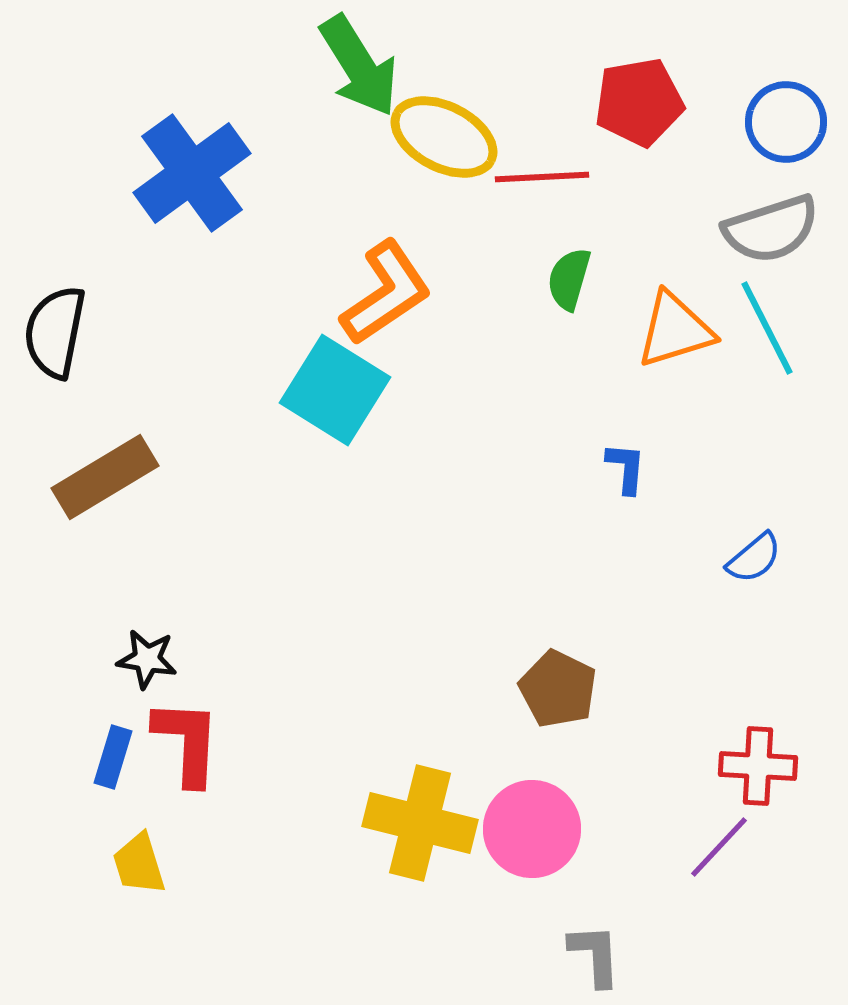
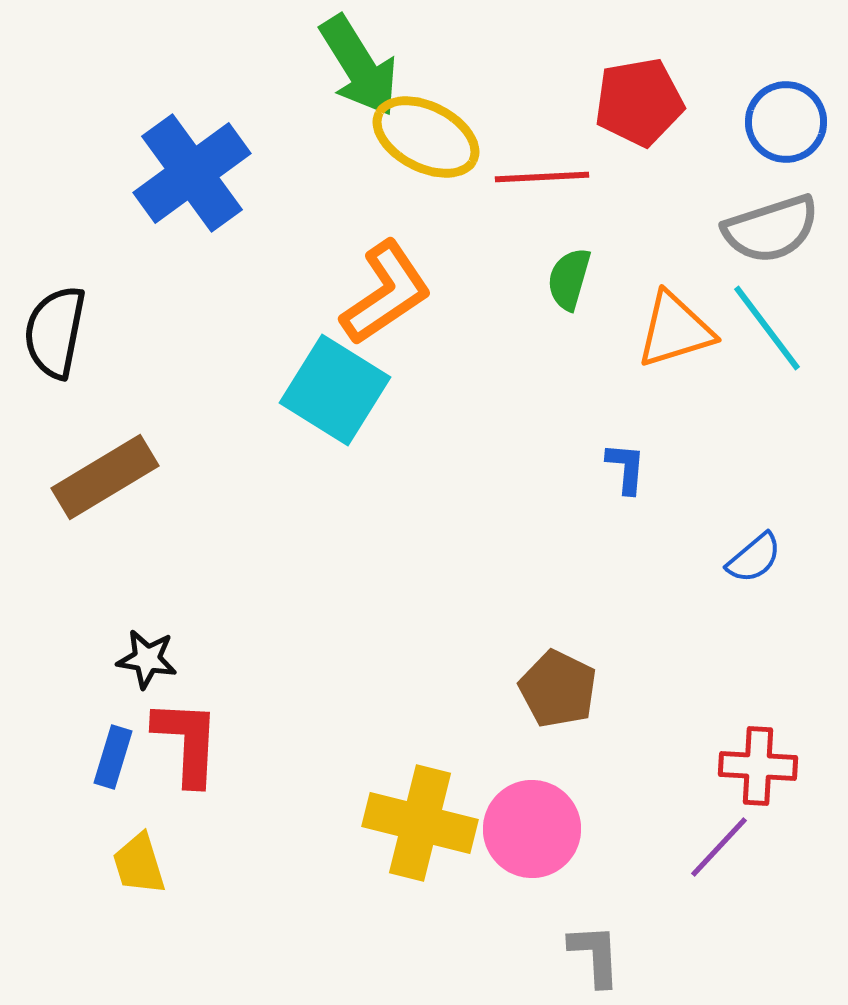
yellow ellipse: moved 18 px left
cyan line: rotated 10 degrees counterclockwise
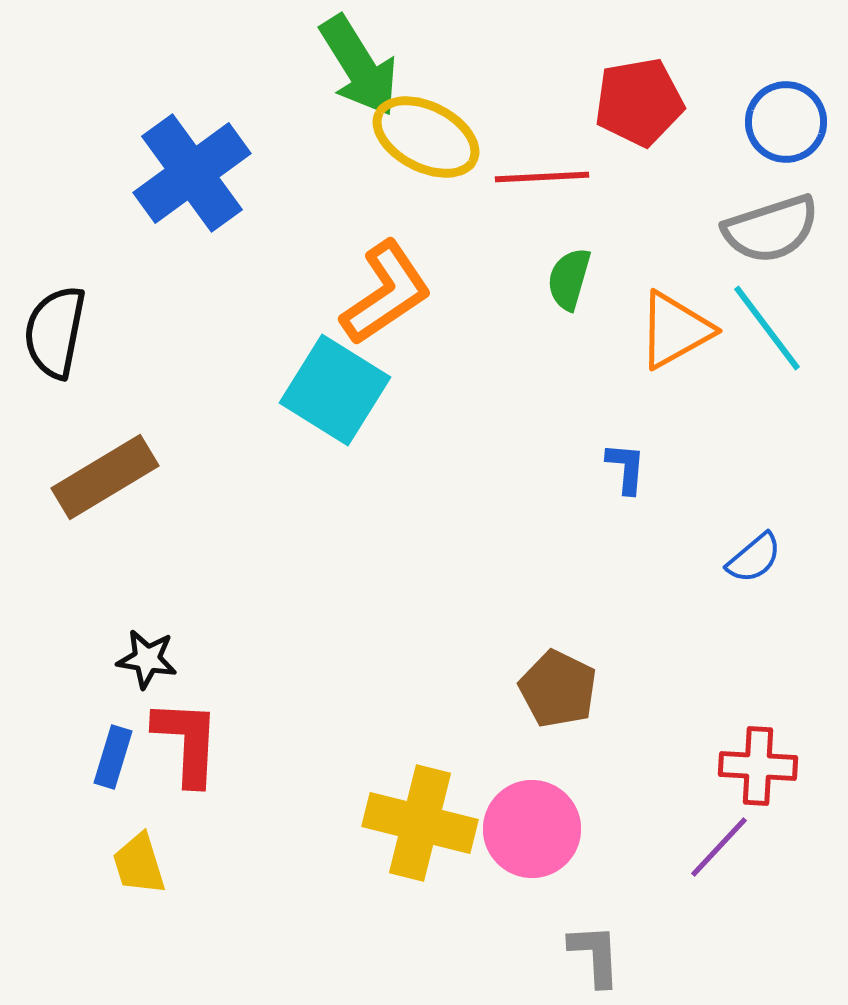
orange triangle: rotated 12 degrees counterclockwise
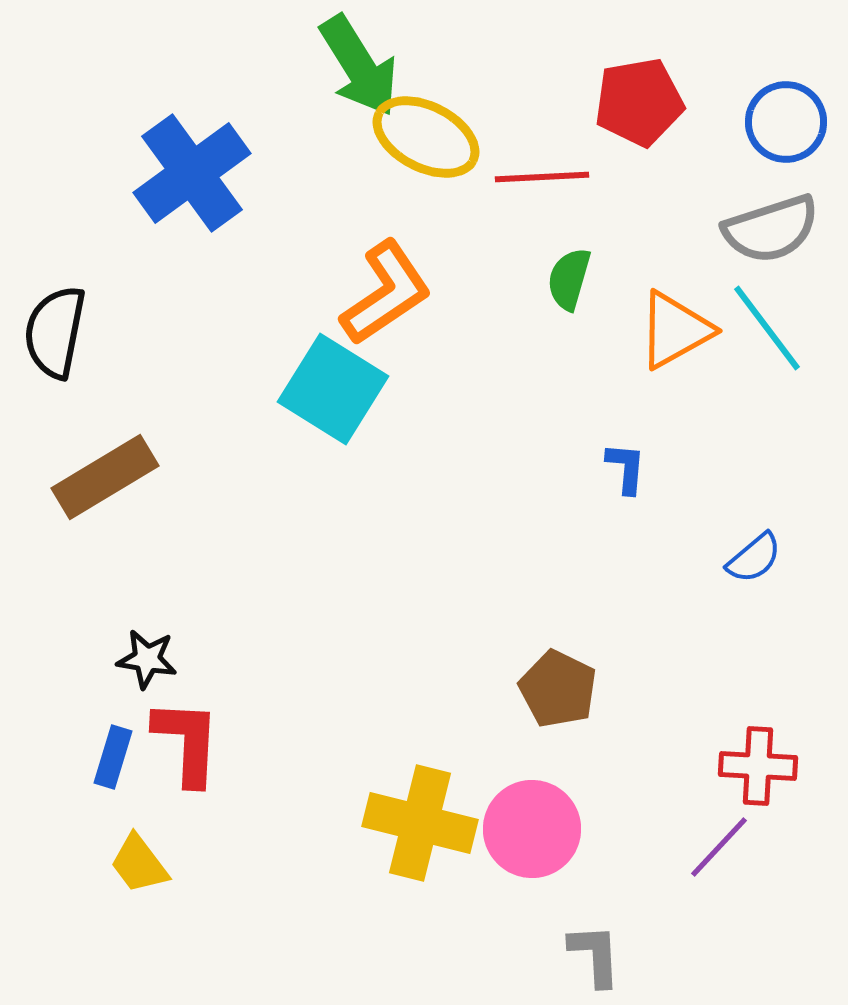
cyan square: moved 2 px left, 1 px up
yellow trapezoid: rotated 20 degrees counterclockwise
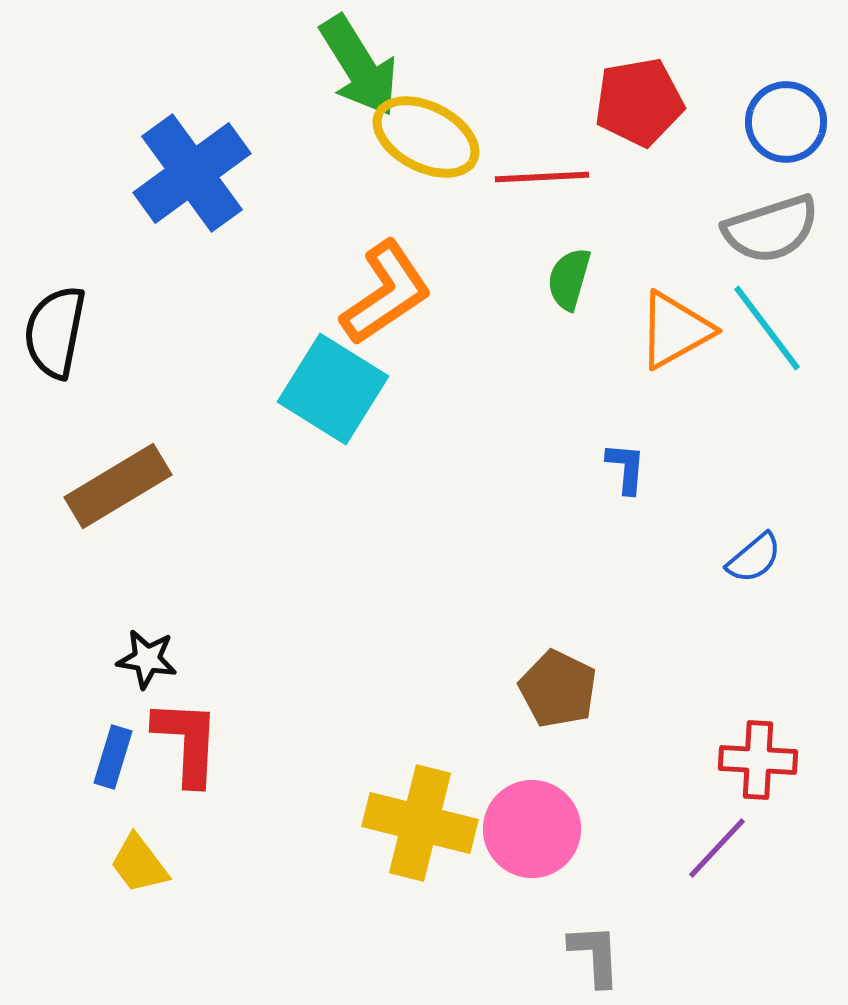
brown rectangle: moved 13 px right, 9 px down
red cross: moved 6 px up
purple line: moved 2 px left, 1 px down
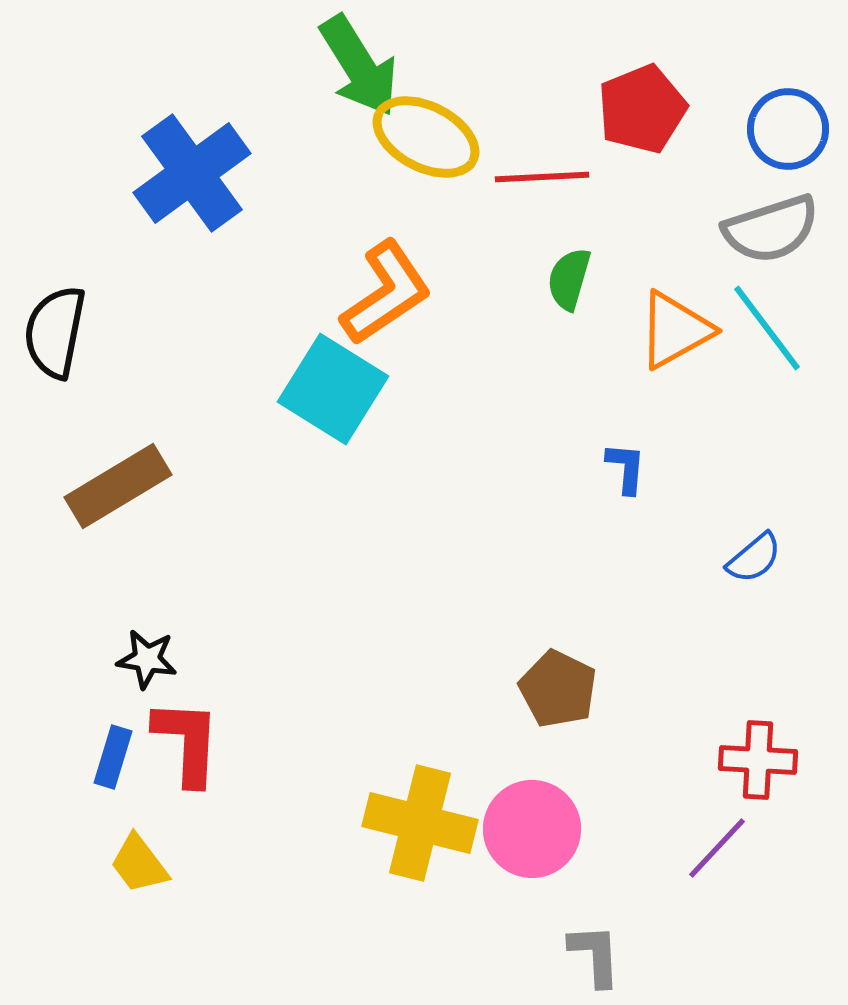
red pentagon: moved 3 px right, 7 px down; rotated 12 degrees counterclockwise
blue circle: moved 2 px right, 7 px down
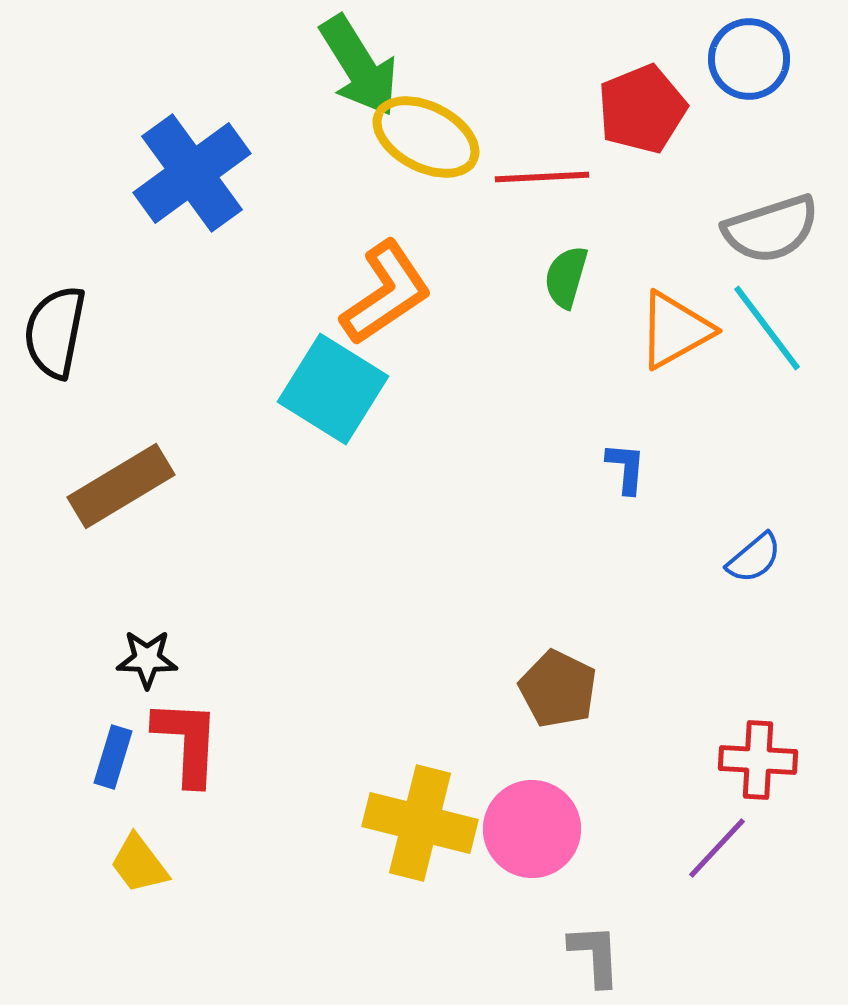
blue circle: moved 39 px left, 70 px up
green semicircle: moved 3 px left, 2 px up
brown rectangle: moved 3 px right
black star: rotated 8 degrees counterclockwise
